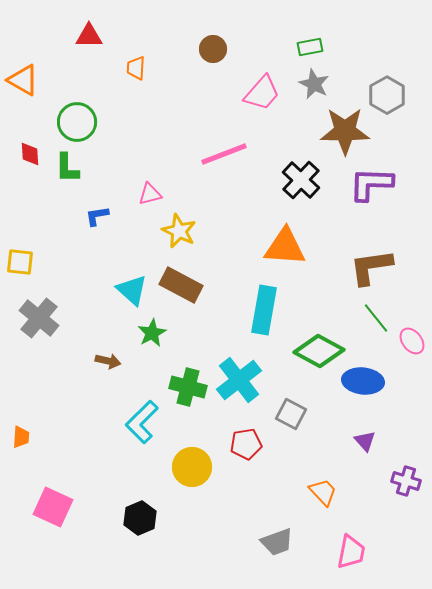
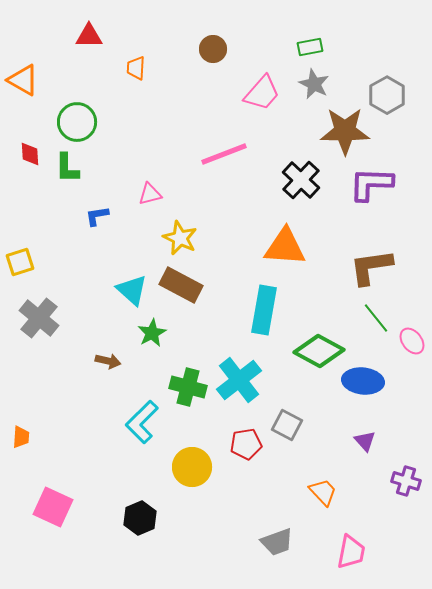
yellow star at (179, 231): moved 1 px right, 7 px down
yellow square at (20, 262): rotated 24 degrees counterclockwise
gray square at (291, 414): moved 4 px left, 11 px down
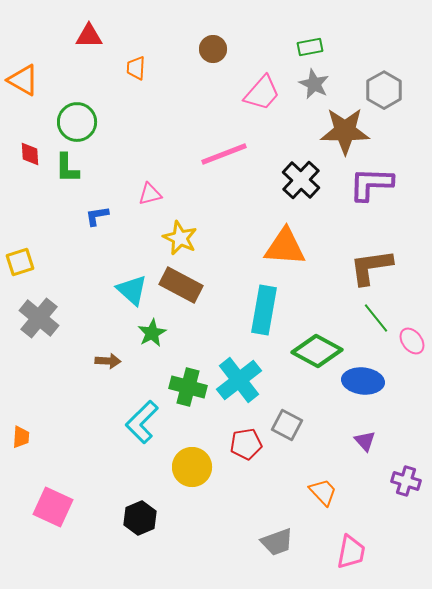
gray hexagon at (387, 95): moved 3 px left, 5 px up
green diamond at (319, 351): moved 2 px left
brown arrow at (108, 361): rotated 10 degrees counterclockwise
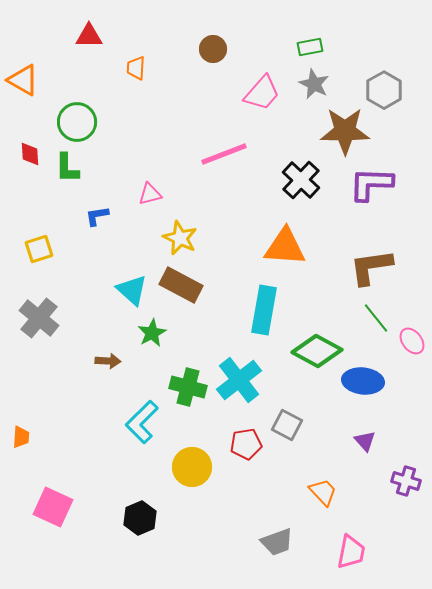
yellow square at (20, 262): moved 19 px right, 13 px up
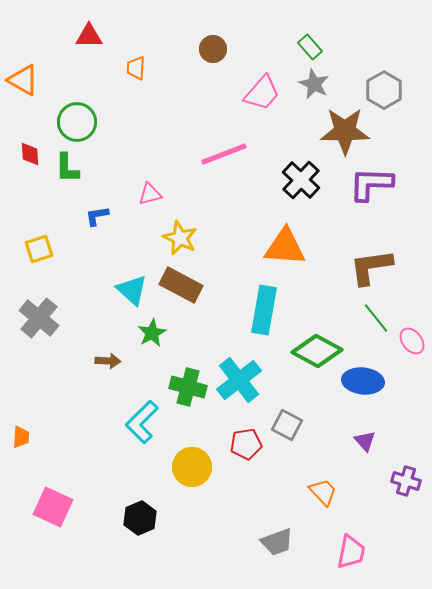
green rectangle at (310, 47): rotated 60 degrees clockwise
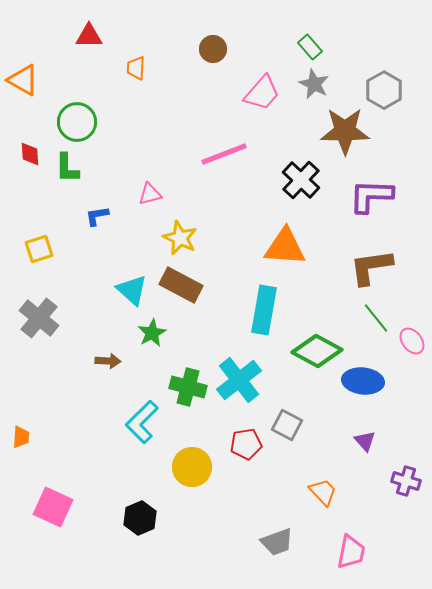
purple L-shape at (371, 184): moved 12 px down
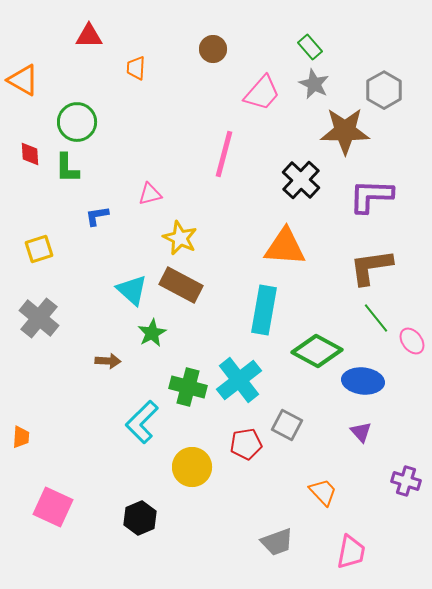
pink line at (224, 154): rotated 54 degrees counterclockwise
purple triangle at (365, 441): moved 4 px left, 9 px up
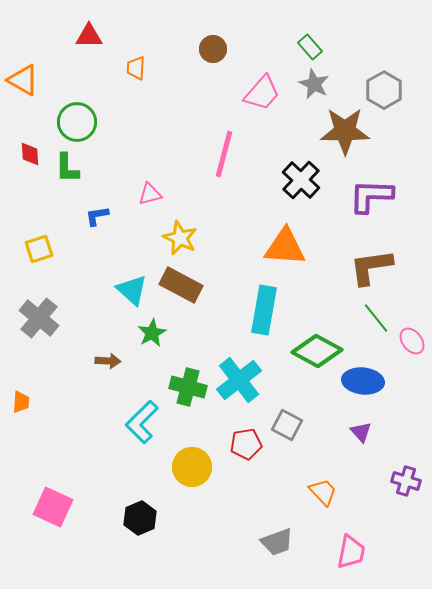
orange trapezoid at (21, 437): moved 35 px up
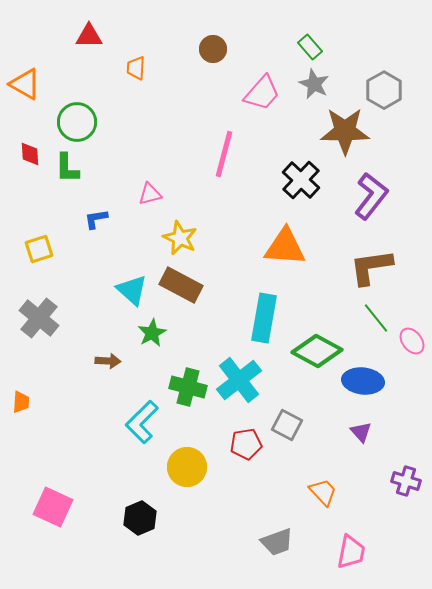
orange triangle at (23, 80): moved 2 px right, 4 px down
purple L-shape at (371, 196): rotated 126 degrees clockwise
blue L-shape at (97, 216): moved 1 px left, 3 px down
cyan rectangle at (264, 310): moved 8 px down
yellow circle at (192, 467): moved 5 px left
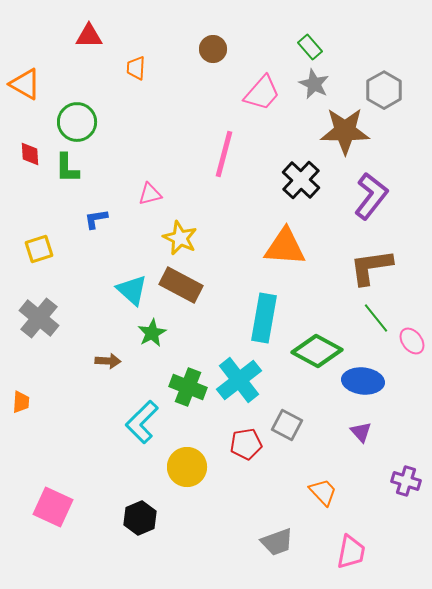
green cross at (188, 387): rotated 6 degrees clockwise
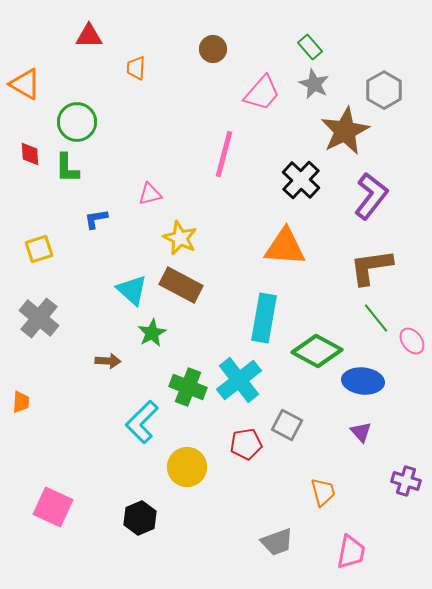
brown star at (345, 131): rotated 27 degrees counterclockwise
orange trapezoid at (323, 492): rotated 28 degrees clockwise
